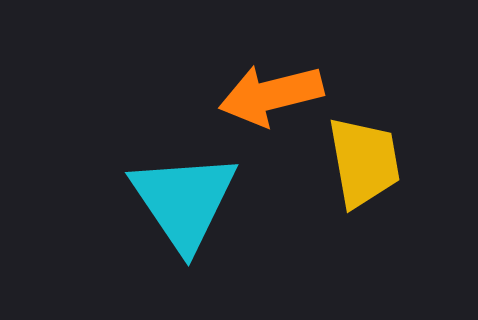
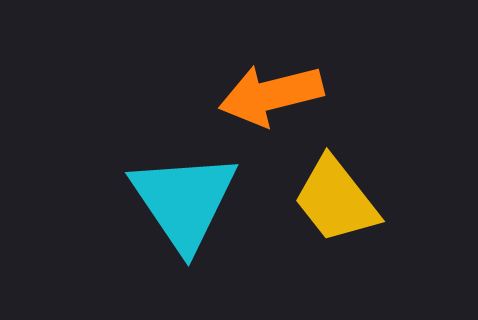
yellow trapezoid: moved 28 px left, 38 px down; rotated 152 degrees clockwise
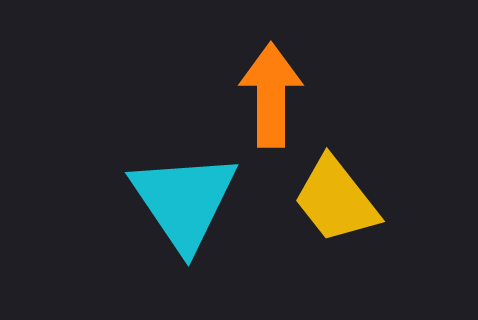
orange arrow: rotated 104 degrees clockwise
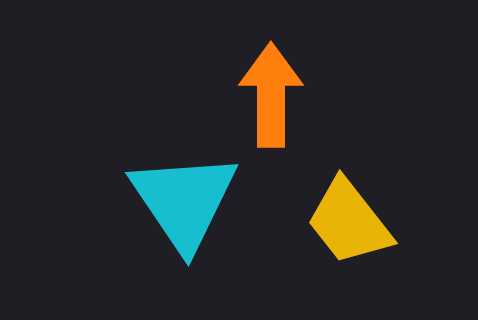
yellow trapezoid: moved 13 px right, 22 px down
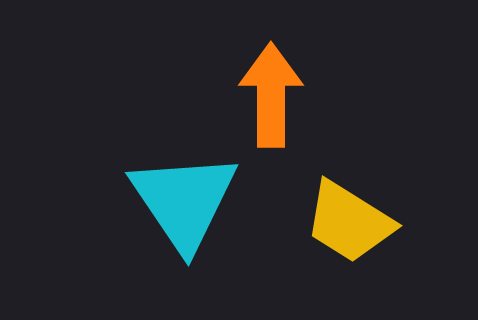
yellow trapezoid: rotated 20 degrees counterclockwise
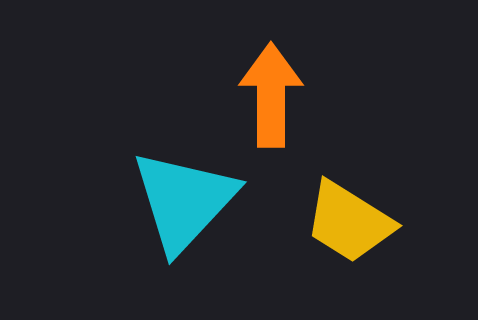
cyan triangle: rotated 17 degrees clockwise
